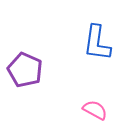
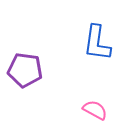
purple pentagon: rotated 16 degrees counterclockwise
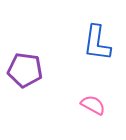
pink semicircle: moved 2 px left, 5 px up
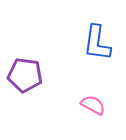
purple pentagon: moved 5 px down
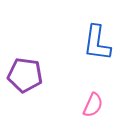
pink semicircle: rotated 85 degrees clockwise
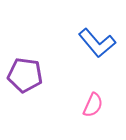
blue L-shape: rotated 48 degrees counterclockwise
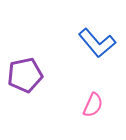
purple pentagon: rotated 20 degrees counterclockwise
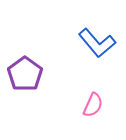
purple pentagon: moved 1 px up; rotated 24 degrees counterclockwise
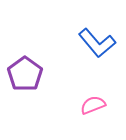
pink semicircle: rotated 135 degrees counterclockwise
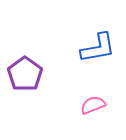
blue L-shape: moved 1 px right, 5 px down; rotated 60 degrees counterclockwise
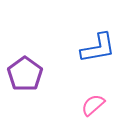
pink semicircle: rotated 20 degrees counterclockwise
